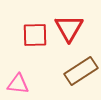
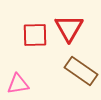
brown rectangle: rotated 68 degrees clockwise
pink triangle: rotated 15 degrees counterclockwise
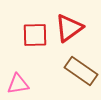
red triangle: rotated 24 degrees clockwise
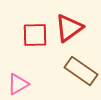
pink triangle: rotated 20 degrees counterclockwise
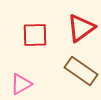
red triangle: moved 12 px right
pink triangle: moved 3 px right
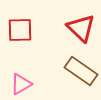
red triangle: rotated 40 degrees counterclockwise
red square: moved 15 px left, 5 px up
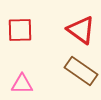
red triangle: moved 2 px down; rotated 8 degrees counterclockwise
pink triangle: moved 1 px right; rotated 30 degrees clockwise
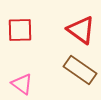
brown rectangle: moved 1 px left, 1 px up
pink triangle: rotated 35 degrees clockwise
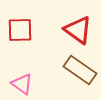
red triangle: moved 3 px left
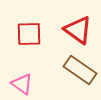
red square: moved 9 px right, 4 px down
